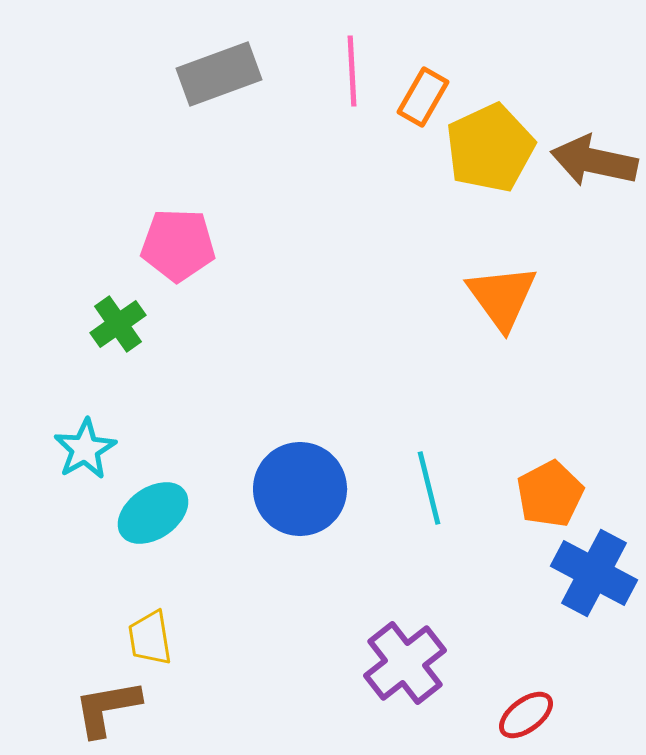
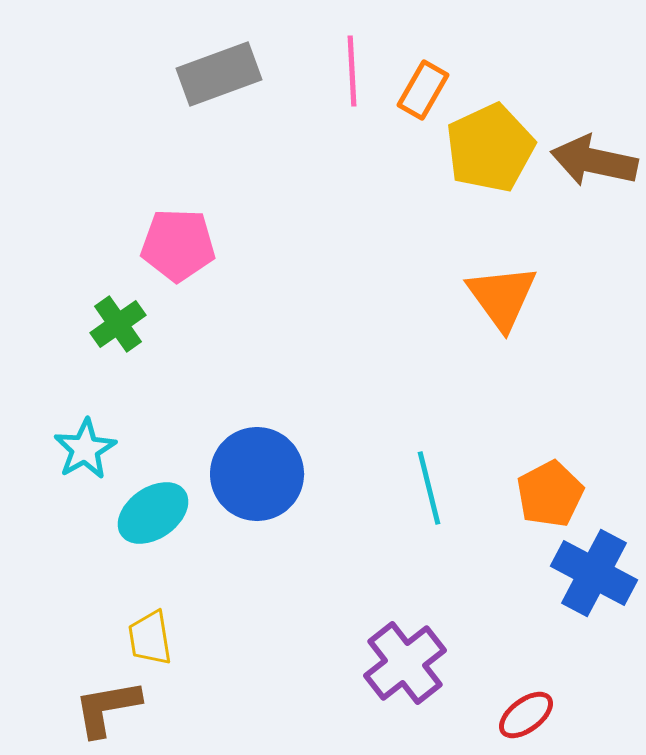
orange rectangle: moved 7 px up
blue circle: moved 43 px left, 15 px up
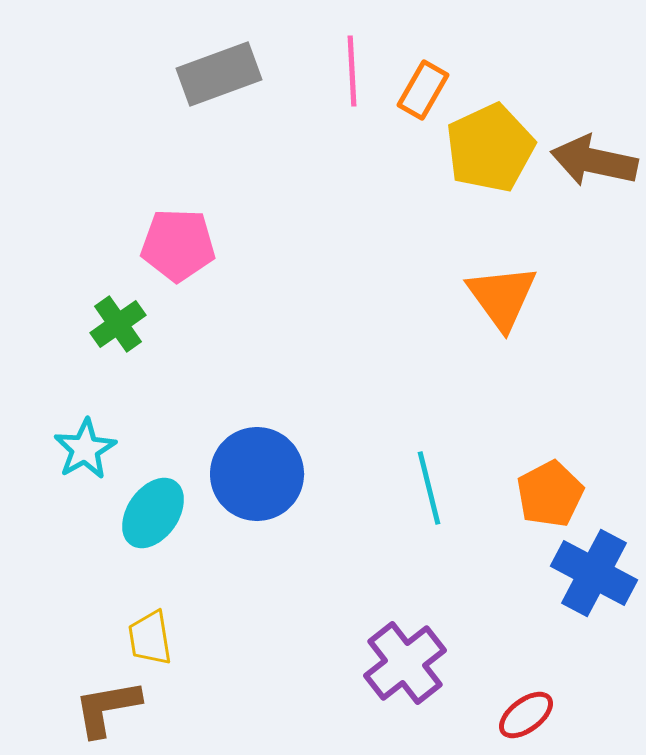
cyan ellipse: rotated 20 degrees counterclockwise
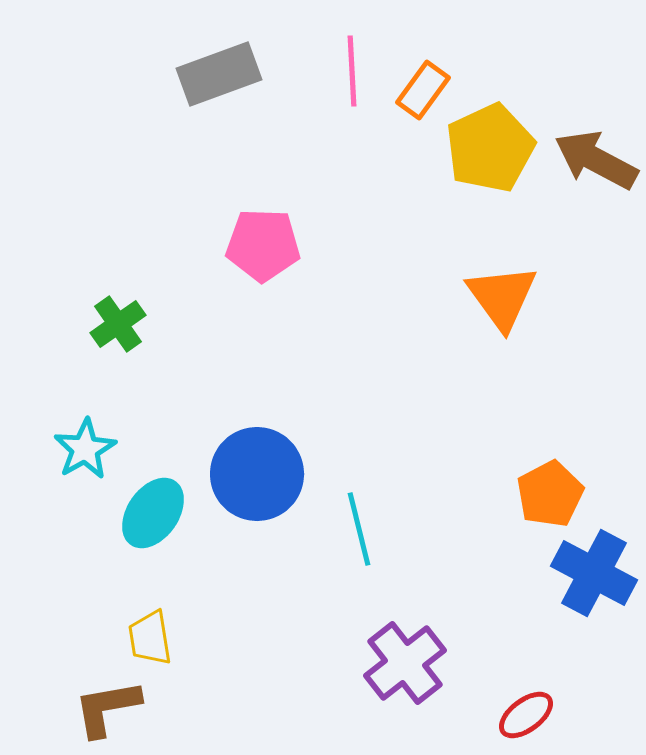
orange rectangle: rotated 6 degrees clockwise
brown arrow: moved 2 px right, 1 px up; rotated 16 degrees clockwise
pink pentagon: moved 85 px right
cyan line: moved 70 px left, 41 px down
